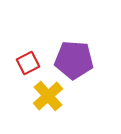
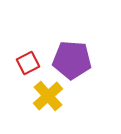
purple pentagon: moved 2 px left
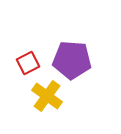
yellow cross: moved 1 px left; rotated 12 degrees counterclockwise
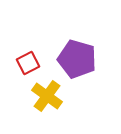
purple pentagon: moved 5 px right, 1 px up; rotated 12 degrees clockwise
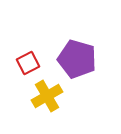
yellow cross: rotated 24 degrees clockwise
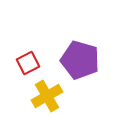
purple pentagon: moved 3 px right, 1 px down
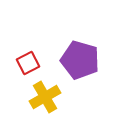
yellow cross: moved 2 px left, 1 px down
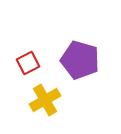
yellow cross: moved 3 px down
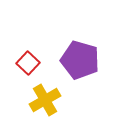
red square: rotated 20 degrees counterclockwise
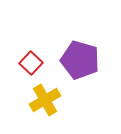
red square: moved 3 px right
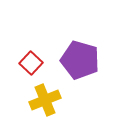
yellow cross: rotated 8 degrees clockwise
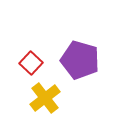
yellow cross: moved 2 px up; rotated 16 degrees counterclockwise
